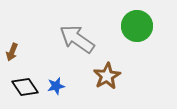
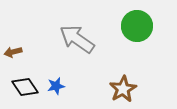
brown arrow: moved 1 px right; rotated 54 degrees clockwise
brown star: moved 16 px right, 13 px down
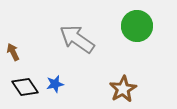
brown arrow: rotated 78 degrees clockwise
blue star: moved 1 px left, 2 px up
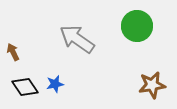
brown star: moved 29 px right, 4 px up; rotated 20 degrees clockwise
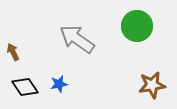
blue star: moved 4 px right
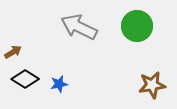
gray arrow: moved 2 px right, 12 px up; rotated 9 degrees counterclockwise
brown arrow: rotated 84 degrees clockwise
black diamond: moved 8 px up; rotated 24 degrees counterclockwise
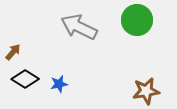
green circle: moved 6 px up
brown arrow: rotated 18 degrees counterclockwise
brown star: moved 6 px left, 6 px down
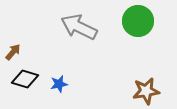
green circle: moved 1 px right, 1 px down
black diamond: rotated 16 degrees counterclockwise
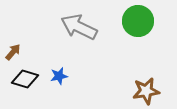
blue star: moved 8 px up
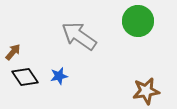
gray arrow: moved 9 px down; rotated 9 degrees clockwise
black diamond: moved 2 px up; rotated 40 degrees clockwise
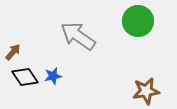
gray arrow: moved 1 px left
blue star: moved 6 px left
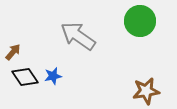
green circle: moved 2 px right
